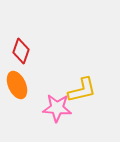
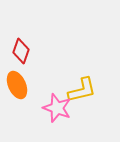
pink star: rotated 16 degrees clockwise
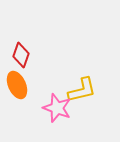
red diamond: moved 4 px down
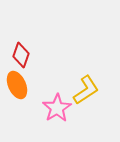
yellow L-shape: moved 4 px right; rotated 20 degrees counterclockwise
pink star: rotated 20 degrees clockwise
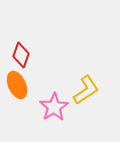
pink star: moved 3 px left, 1 px up
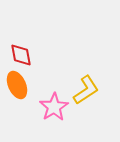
red diamond: rotated 30 degrees counterclockwise
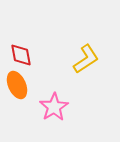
yellow L-shape: moved 31 px up
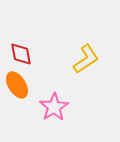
red diamond: moved 1 px up
orange ellipse: rotated 8 degrees counterclockwise
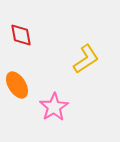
red diamond: moved 19 px up
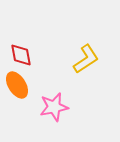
red diamond: moved 20 px down
pink star: rotated 20 degrees clockwise
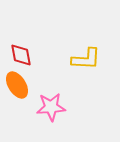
yellow L-shape: rotated 36 degrees clockwise
pink star: moved 3 px left; rotated 8 degrees clockwise
